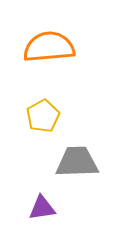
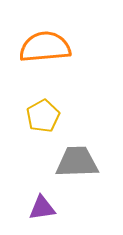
orange semicircle: moved 4 px left
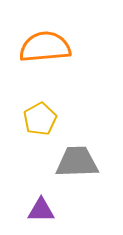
yellow pentagon: moved 3 px left, 3 px down
purple triangle: moved 1 px left, 2 px down; rotated 8 degrees clockwise
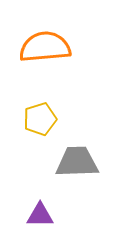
yellow pentagon: rotated 12 degrees clockwise
purple triangle: moved 1 px left, 5 px down
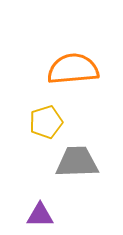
orange semicircle: moved 28 px right, 22 px down
yellow pentagon: moved 6 px right, 3 px down
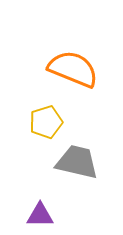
orange semicircle: rotated 27 degrees clockwise
gray trapezoid: rotated 15 degrees clockwise
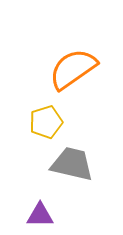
orange semicircle: rotated 57 degrees counterclockwise
gray trapezoid: moved 5 px left, 2 px down
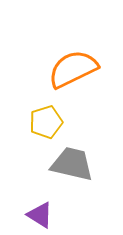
orange semicircle: rotated 9 degrees clockwise
purple triangle: rotated 32 degrees clockwise
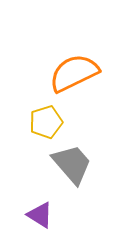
orange semicircle: moved 1 px right, 4 px down
gray trapezoid: rotated 36 degrees clockwise
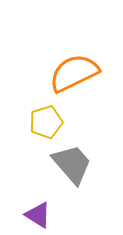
purple triangle: moved 2 px left
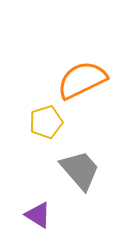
orange semicircle: moved 8 px right, 7 px down
gray trapezoid: moved 8 px right, 6 px down
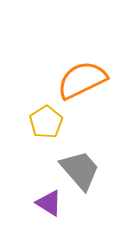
yellow pentagon: rotated 16 degrees counterclockwise
purple triangle: moved 11 px right, 12 px up
